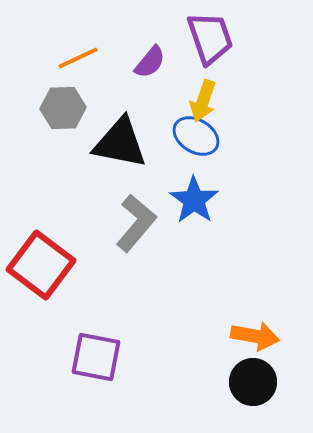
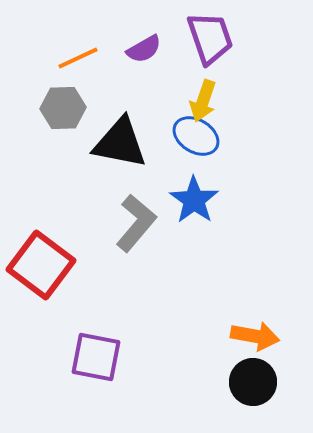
purple semicircle: moved 6 px left, 13 px up; rotated 21 degrees clockwise
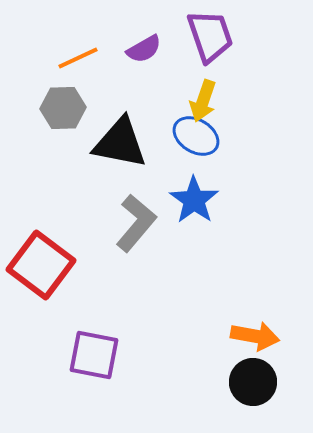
purple trapezoid: moved 2 px up
purple square: moved 2 px left, 2 px up
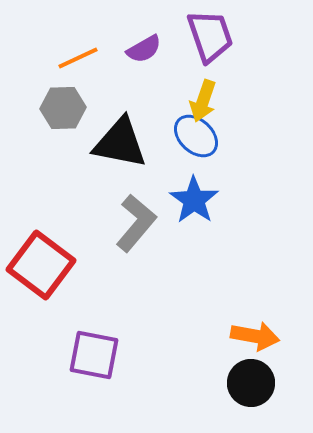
blue ellipse: rotated 12 degrees clockwise
black circle: moved 2 px left, 1 px down
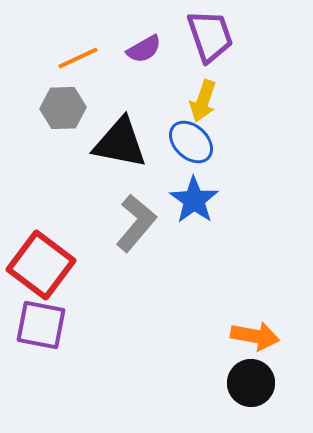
blue ellipse: moved 5 px left, 6 px down
purple square: moved 53 px left, 30 px up
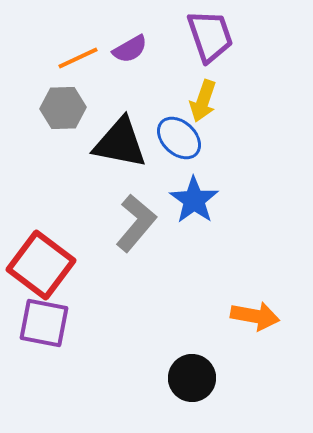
purple semicircle: moved 14 px left
blue ellipse: moved 12 px left, 4 px up
purple square: moved 3 px right, 2 px up
orange arrow: moved 20 px up
black circle: moved 59 px left, 5 px up
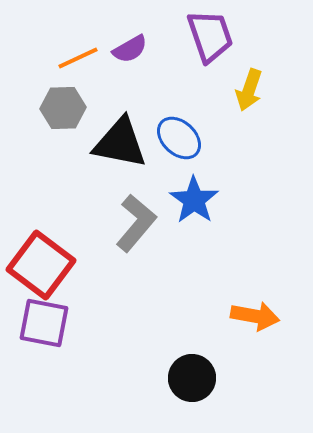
yellow arrow: moved 46 px right, 11 px up
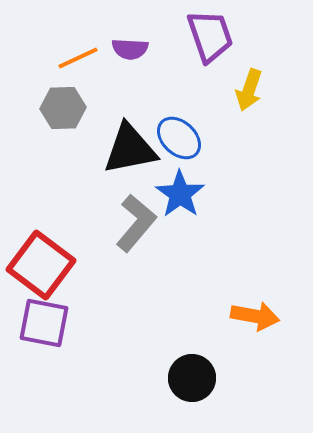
purple semicircle: rotated 33 degrees clockwise
black triangle: moved 10 px right, 6 px down; rotated 22 degrees counterclockwise
blue star: moved 14 px left, 6 px up
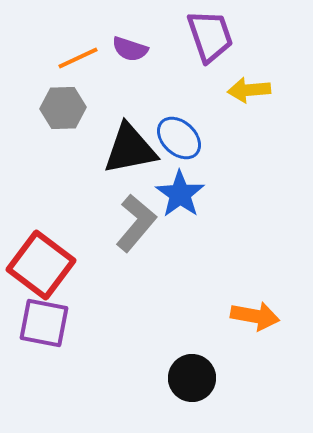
purple semicircle: rotated 15 degrees clockwise
yellow arrow: rotated 66 degrees clockwise
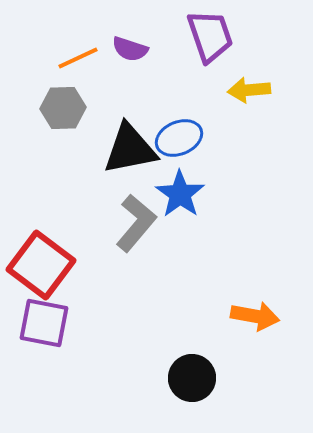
blue ellipse: rotated 66 degrees counterclockwise
